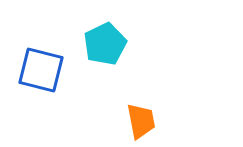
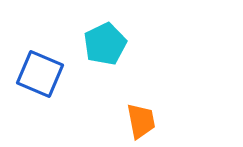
blue square: moved 1 px left, 4 px down; rotated 9 degrees clockwise
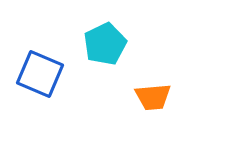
orange trapezoid: moved 12 px right, 24 px up; rotated 96 degrees clockwise
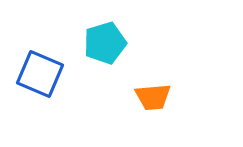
cyan pentagon: moved 1 px up; rotated 9 degrees clockwise
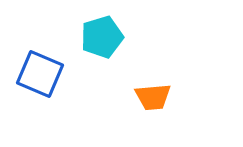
cyan pentagon: moved 3 px left, 6 px up
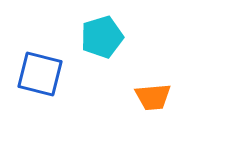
blue square: rotated 9 degrees counterclockwise
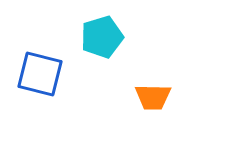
orange trapezoid: rotated 6 degrees clockwise
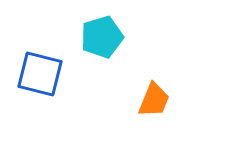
orange trapezoid: moved 1 px right, 3 px down; rotated 69 degrees counterclockwise
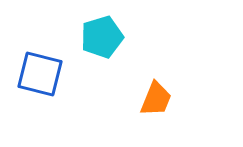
orange trapezoid: moved 2 px right, 1 px up
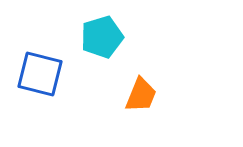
orange trapezoid: moved 15 px left, 4 px up
